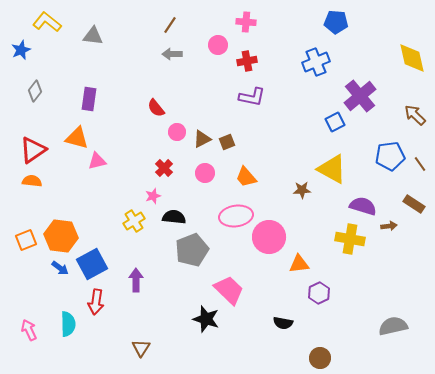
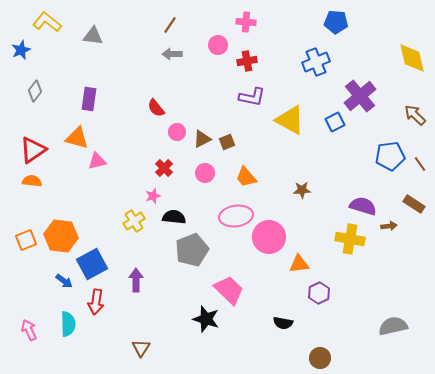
yellow triangle at (332, 169): moved 42 px left, 49 px up
blue arrow at (60, 268): moved 4 px right, 13 px down
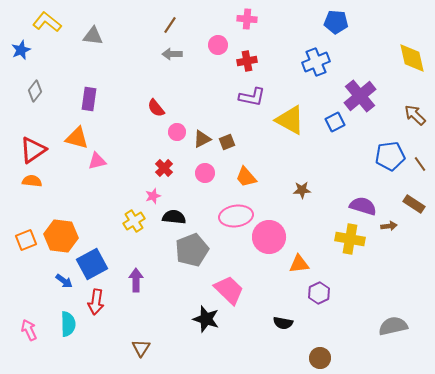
pink cross at (246, 22): moved 1 px right, 3 px up
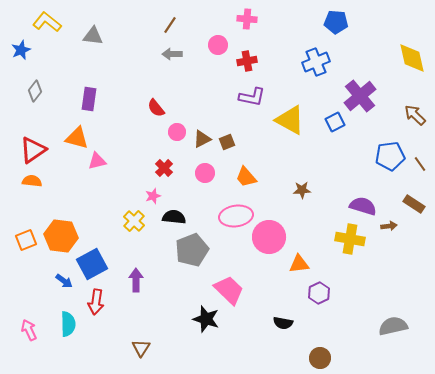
yellow cross at (134, 221): rotated 15 degrees counterclockwise
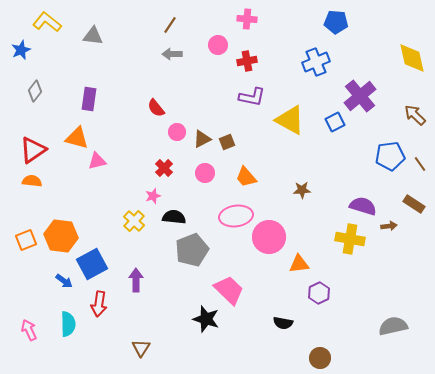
red arrow at (96, 302): moved 3 px right, 2 px down
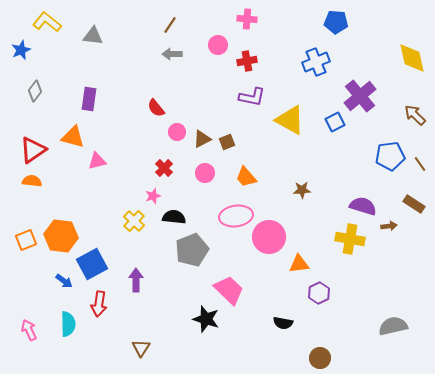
orange triangle at (77, 138): moved 4 px left, 1 px up
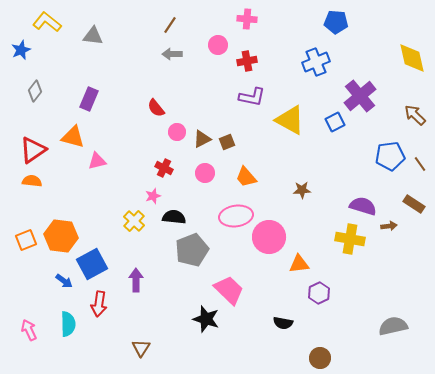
purple rectangle at (89, 99): rotated 15 degrees clockwise
red cross at (164, 168): rotated 18 degrees counterclockwise
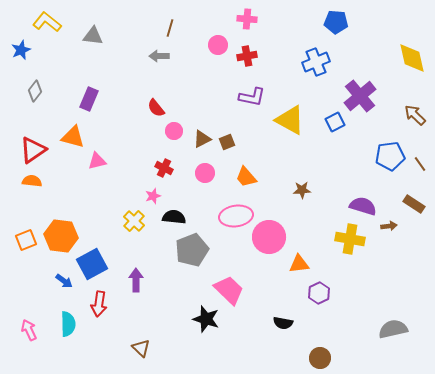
brown line at (170, 25): moved 3 px down; rotated 18 degrees counterclockwise
gray arrow at (172, 54): moved 13 px left, 2 px down
red cross at (247, 61): moved 5 px up
pink circle at (177, 132): moved 3 px left, 1 px up
gray semicircle at (393, 326): moved 3 px down
brown triangle at (141, 348): rotated 18 degrees counterclockwise
